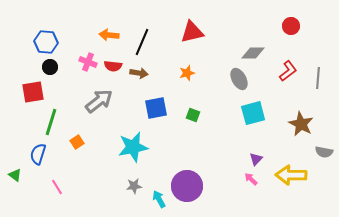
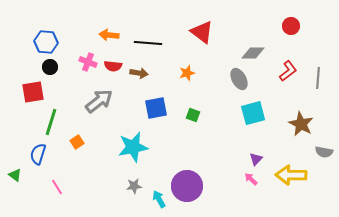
red triangle: moved 10 px right; rotated 50 degrees clockwise
black line: moved 6 px right, 1 px down; rotated 72 degrees clockwise
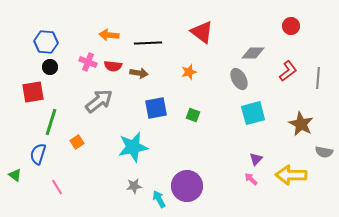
black line: rotated 8 degrees counterclockwise
orange star: moved 2 px right, 1 px up
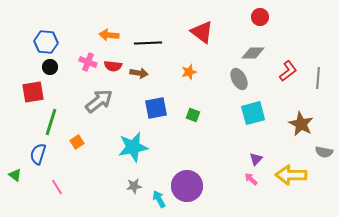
red circle: moved 31 px left, 9 px up
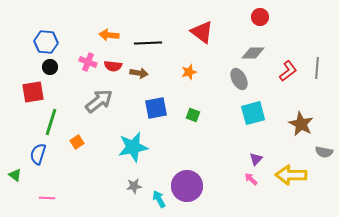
gray line: moved 1 px left, 10 px up
pink line: moved 10 px left, 11 px down; rotated 56 degrees counterclockwise
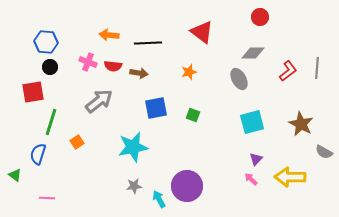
cyan square: moved 1 px left, 9 px down
gray semicircle: rotated 18 degrees clockwise
yellow arrow: moved 1 px left, 2 px down
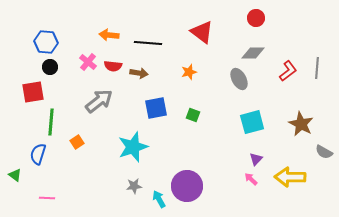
red circle: moved 4 px left, 1 px down
black line: rotated 8 degrees clockwise
pink cross: rotated 18 degrees clockwise
green line: rotated 12 degrees counterclockwise
cyan star: rotated 8 degrees counterclockwise
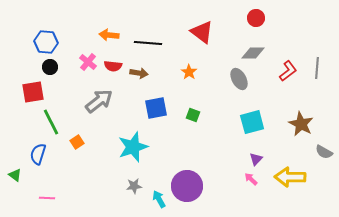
orange star: rotated 21 degrees counterclockwise
green line: rotated 32 degrees counterclockwise
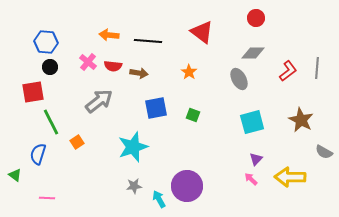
black line: moved 2 px up
brown star: moved 4 px up
